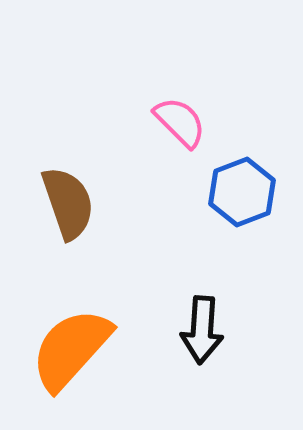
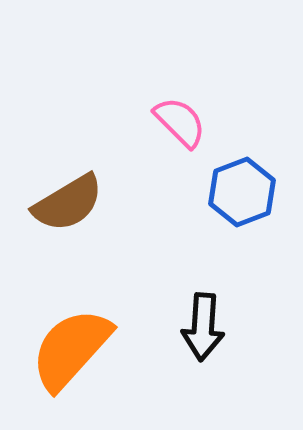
brown semicircle: rotated 78 degrees clockwise
black arrow: moved 1 px right, 3 px up
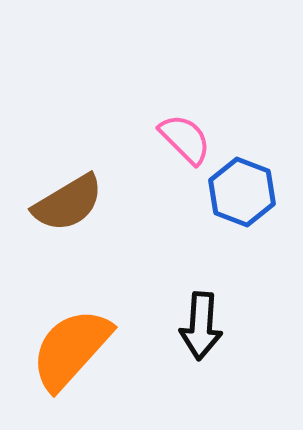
pink semicircle: moved 5 px right, 17 px down
blue hexagon: rotated 18 degrees counterclockwise
black arrow: moved 2 px left, 1 px up
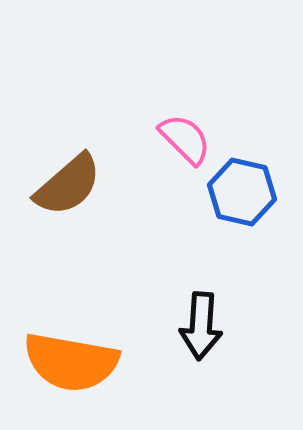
blue hexagon: rotated 8 degrees counterclockwise
brown semicircle: moved 18 px up; rotated 10 degrees counterclockwise
orange semicircle: moved 13 px down; rotated 122 degrees counterclockwise
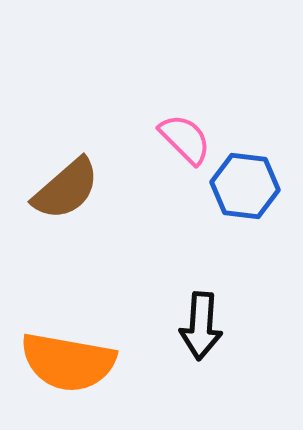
brown semicircle: moved 2 px left, 4 px down
blue hexagon: moved 3 px right, 6 px up; rotated 6 degrees counterclockwise
orange semicircle: moved 3 px left
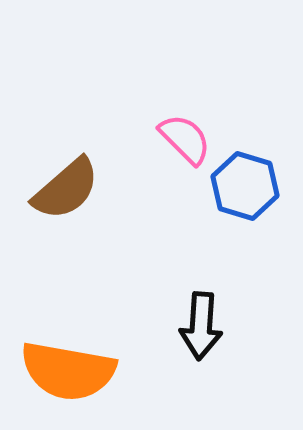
blue hexagon: rotated 10 degrees clockwise
orange semicircle: moved 9 px down
